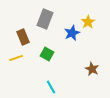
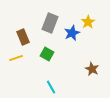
gray rectangle: moved 5 px right, 4 px down
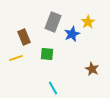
gray rectangle: moved 3 px right, 1 px up
blue star: moved 1 px down
brown rectangle: moved 1 px right
green square: rotated 24 degrees counterclockwise
cyan line: moved 2 px right, 1 px down
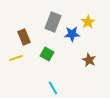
blue star: rotated 21 degrees clockwise
green square: rotated 24 degrees clockwise
brown star: moved 3 px left, 9 px up
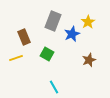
gray rectangle: moved 1 px up
blue star: rotated 21 degrees counterclockwise
brown star: rotated 24 degrees clockwise
cyan line: moved 1 px right, 1 px up
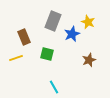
yellow star: rotated 16 degrees counterclockwise
green square: rotated 16 degrees counterclockwise
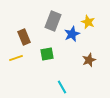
green square: rotated 24 degrees counterclockwise
cyan line: moved 8 px right
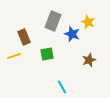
blue star: rotated 28 degrees counterclockwise
yellow line: moved 2 px left, 2 px up
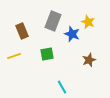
brown rectangle: moved 2 px left, 6 px up
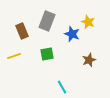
gray rectangle: moved 6 px left
